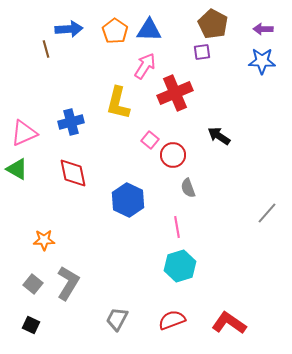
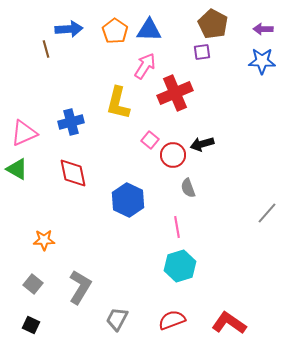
black arrow: moved 17 px left, 8 px down; rotated 50 degrees counterclockwise
gray L-shape: moved 12 px right, 4 px down
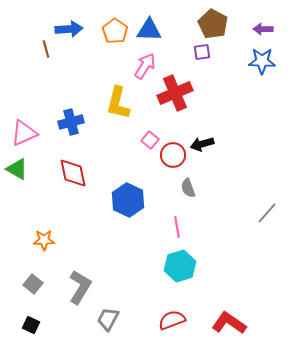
gray trapezoid: moved 9 px left
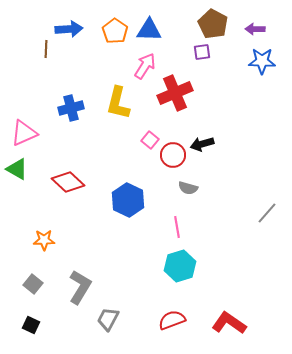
purple arrow: moved 8 px left
brown line: rotated 18 degrees clockwise
blue cross: moved 14 px up
red diamond: moved 5 px left, 9 px down; rotated 36 degrees counterclockwise
gray semicircle: rotated 54 degrees counterclockwise
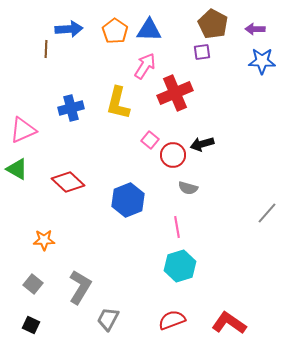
pink triangle: moved 1 px left, 3 px up
blue hexagon: rotated 12 degrees clockwise
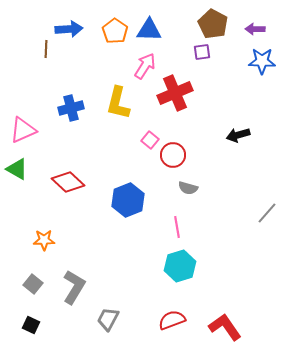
black arrow: moved 36 px right, 9 px up
gray L-shape: moved 6 px left
red L-shape: moved 4 px left, 4 px down; rotated 20 degrees clockwise
